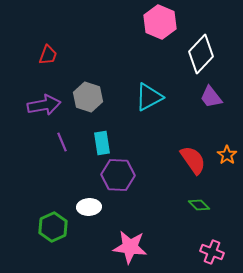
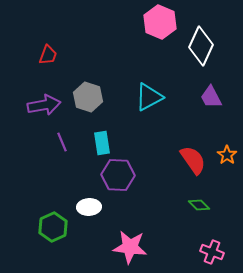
white diamond: moved 8 px up; rotated 18 degrees counterclockwise
purple trapezoid: rotated 10 degrees clockwise
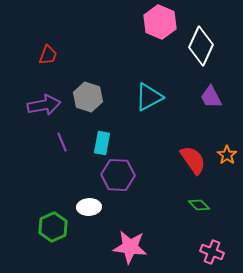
cyan rectangle: rotated 20 degrees clockwise
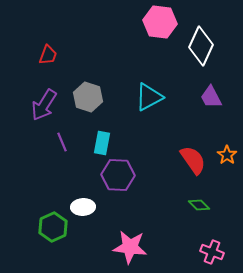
pink hexagon: rotated 16 degrees counterclockwise
purple arrow: rotated 132 degrees clockwise
white ellipse: moved 6 px left
